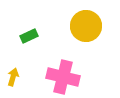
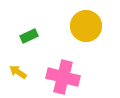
yellow arrow: moved 5 px right, 5 px up; rotated 72 degrees counterclockwise
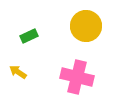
pink cross: moved 14 px right
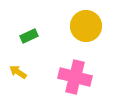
pink cross: moved 2 px left
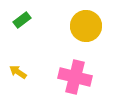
green rectangle: moved 7 px left, 16 px up; rotated 12 degrees counterclockwise
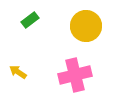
green rectangle: moved 8 px right
pink cross: moved 2 px up; rotated 28 degrees counterclockwise
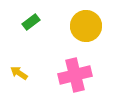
green rectangle: moved 1 px right, 2 px down
yellow arrow: moved 1 px right, 1 px down
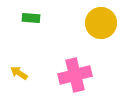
green rectangle: moved 4 px up; rotated 42 degrees clockwise
yellow circle: moved 15 px right, 3 px up
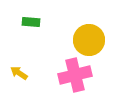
green rectangle: moved 4 px down
yellow circle: moved 12 px left, 17 px down
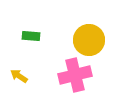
green rectangle: moved 14 px down
yellow arrow: moved 3 px down
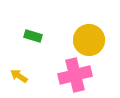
green rectangle: moved 2 px right; rotated 12 degrees clockwise
